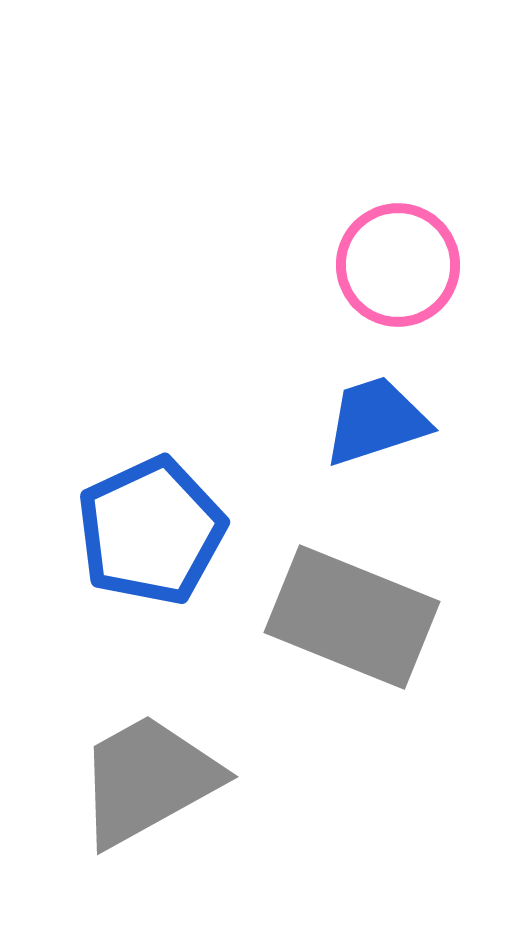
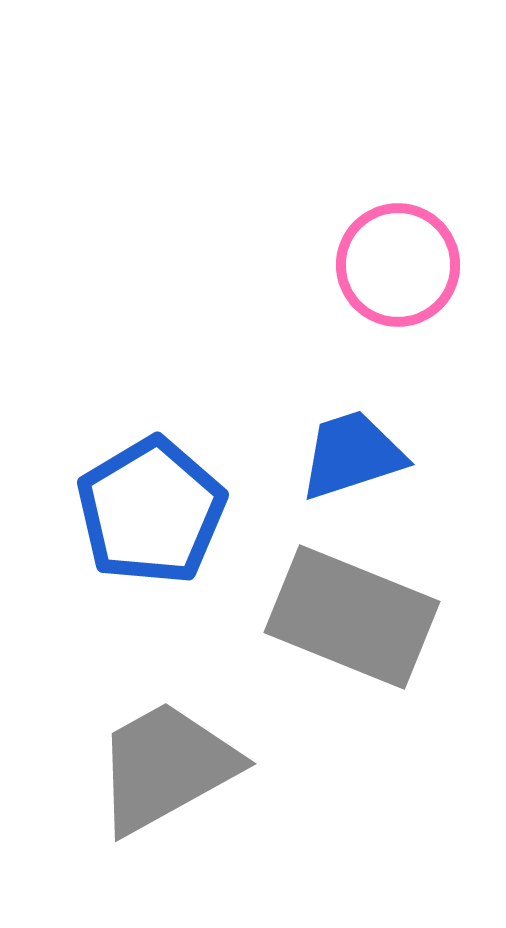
blue trapezoid: moved 24 px left, 34 px down
blue pentagon: moved 20 px up; rotated 6 degrees counterclockwise
gray trapezoid: moved 18 px right, 13 px up
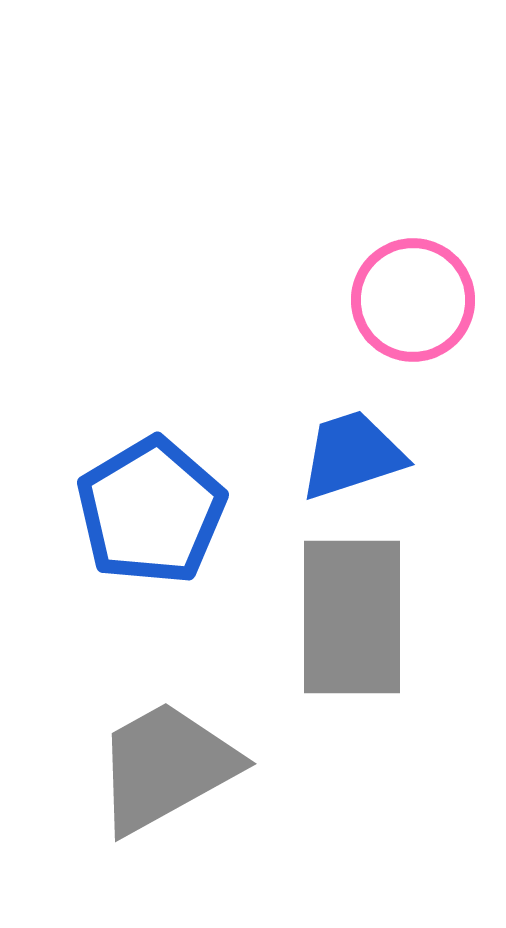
pink circle: moved 15 px right, 35 px down
gray rectangle: rotated 68 degrees clockwise
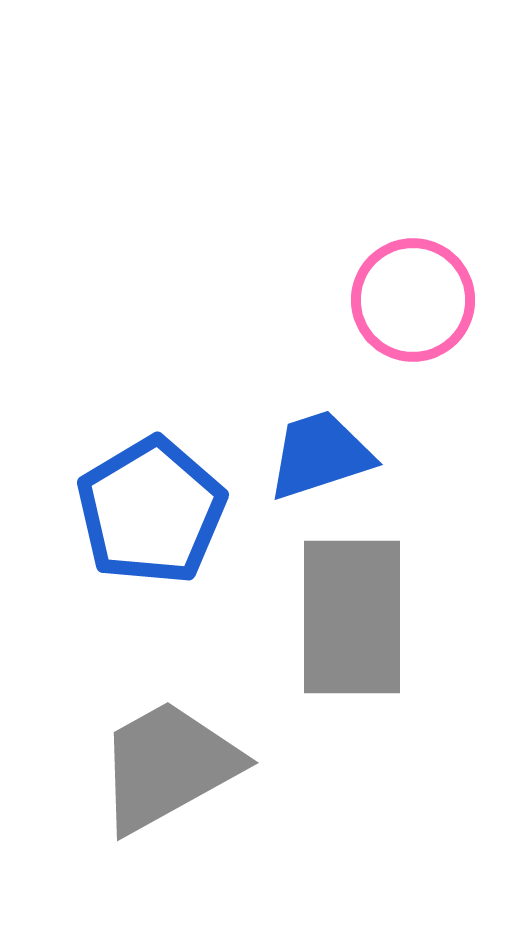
blue trapezoid: moved 32 px left
gray trapezoid: moved 2 px right, 1 px up
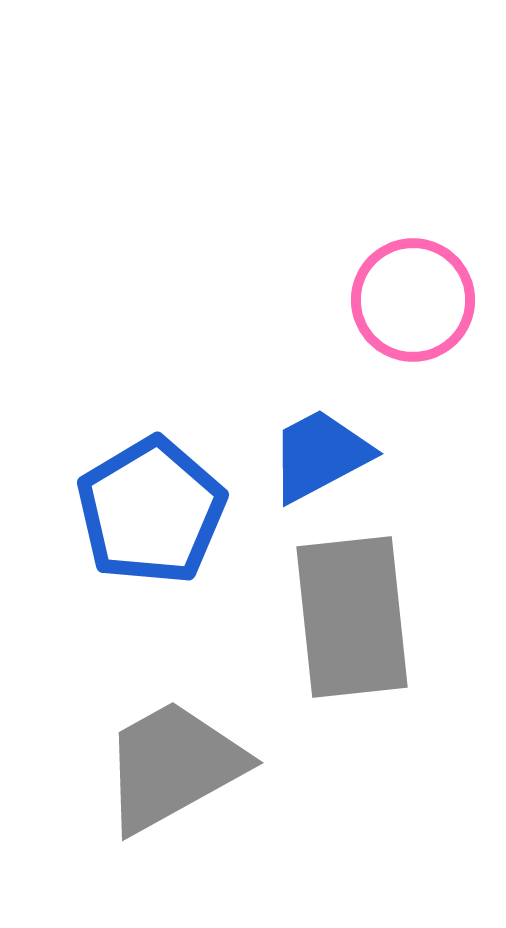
blue trapezoid: rotated 10 degrees counterclockwise
gray rectangle: rotated 6 degrees counterclockwise
gray trapezoid: moved 5 px right
